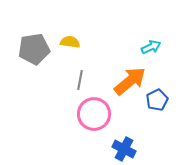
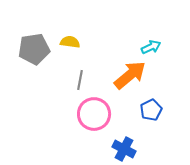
orange arrow: moved 6 px up
blue pentagon: moved 6 px left, 10 px down
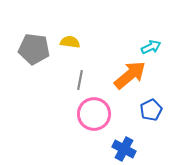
gray pentagon: rotated 16 degrees clockwise
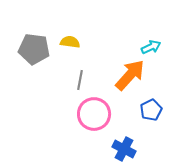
orange arrow: rotated 8 degrees counterclockwise
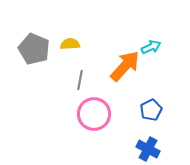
yellow semicircle: moved 2 px down; rotated 12 degrees counterclockwise
gray pentagon: rotated 16 degrees clockwise
orange arrow: moved 5 px left, 9 px up
blue cross: moved 24 px right
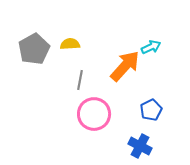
gray pentagon: rotated 20 degrees clockwise
blue cross: moved 8 px left, 3 px up
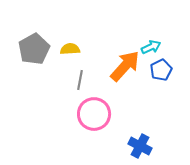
yellow semicircle: moved 5 px down
blue pentagon: moved 10 px right, 40 px up
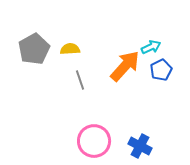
gray line: rotated 30 degrees counterclockwise
pink circle: moved 27 px down
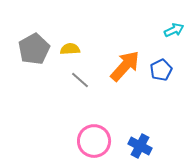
cyan arrow: moved 23 px right, 17 px up
gray line: rotated 30 degrees counterclockwise
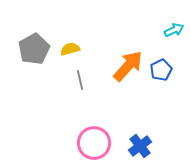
yellow semicircle: rotated 12 degrees counterclockwise
orange arrow: moved 3 px right
gray line: rotated 36 degrees clockwise
pink circle: moved 2 px down
blue cross: rotated 25 degrees clockwise
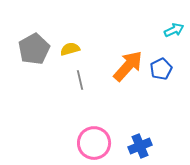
blue pentagon: moved 1 px up
blue cross: rotated 15 degrees clockwise
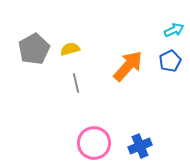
blue pentagon: moved 9 px right, 8 px up
gray line: moved 4 px left, 3 px down
